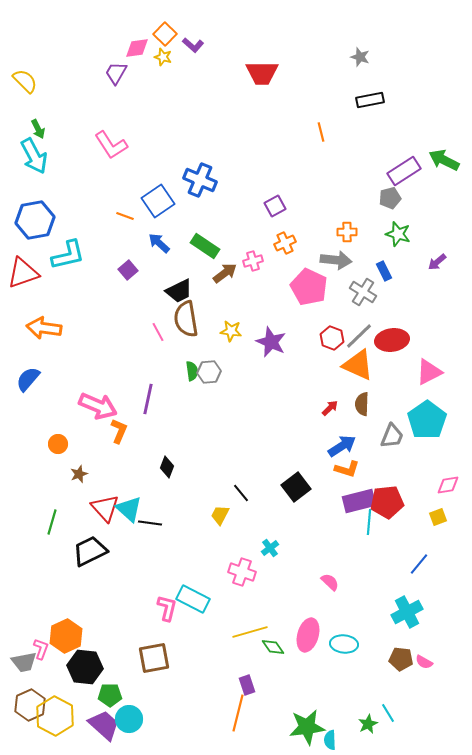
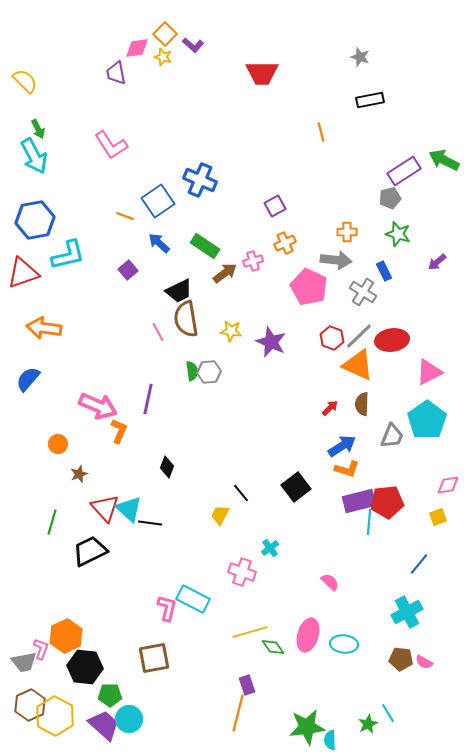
purple trapezoid at (116, 73): rotated 40 degrees counterclockwise
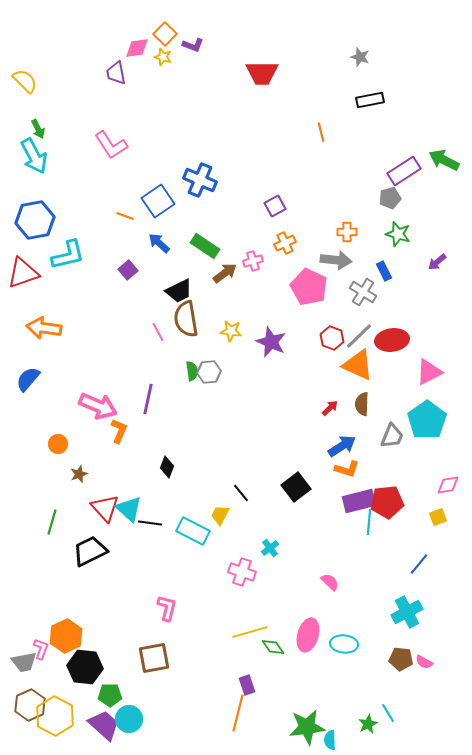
purple L-shape at (193, 45): rotated 20 degrees counterclockwise
cyan rectangle at (193, 599): moved 68 px up
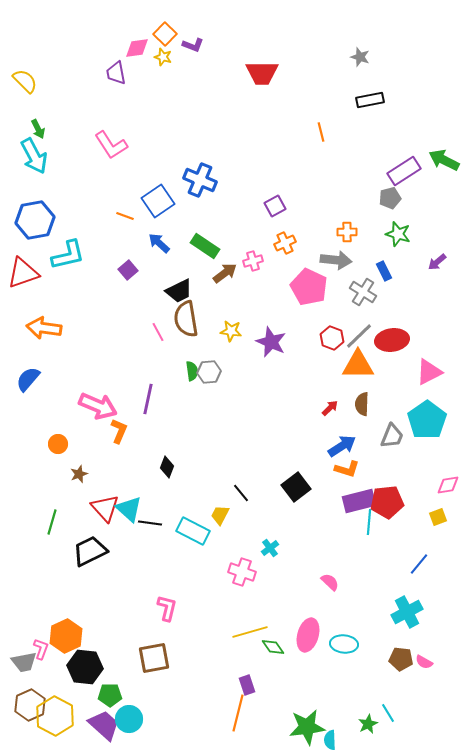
orange triangle at (358, 365): rotated 24 degrees counterclockwise
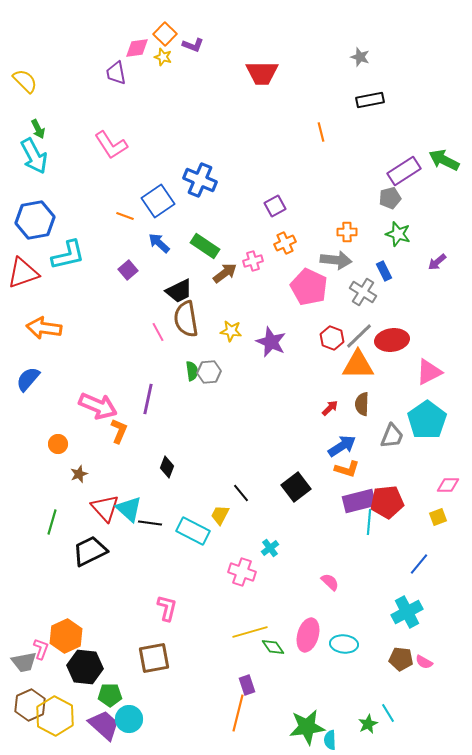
pink diamond at (448, 485): rotated 10 degrees clockwise
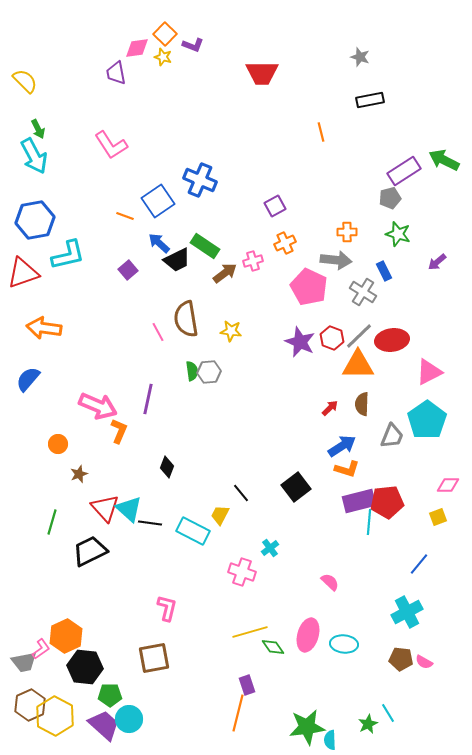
black trapezoid at (179, 291): moved 2 px left, 31 px up
purple star at (271, 342): moved 29 px right
pink L-shape at (41, 649): rotated 35 degrees clockwise
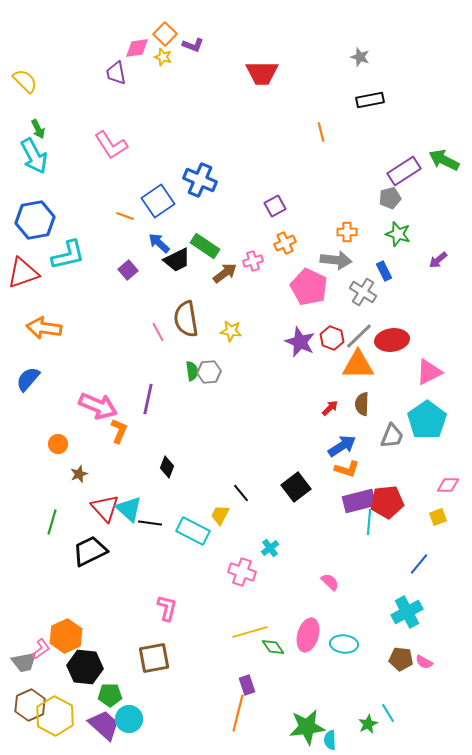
purple arrow at (437, 262): moved 1 px right, 2 px up
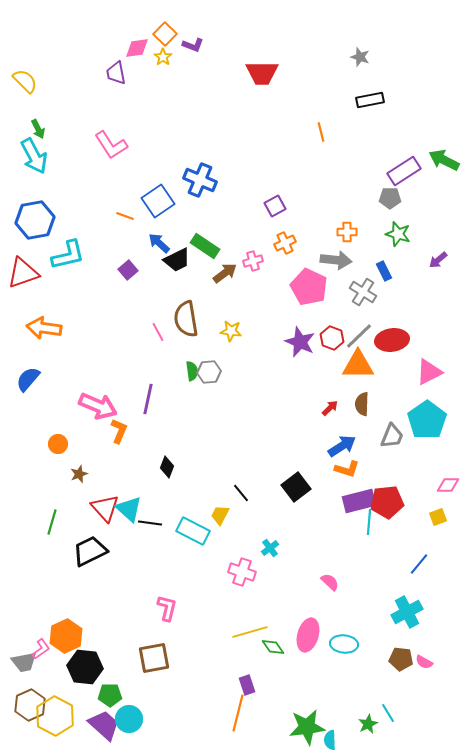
yellow star at (163, 57): rotated 18 degrees clockwise
gray pentagon at (390, 198): rotated 15 degrees clockwise
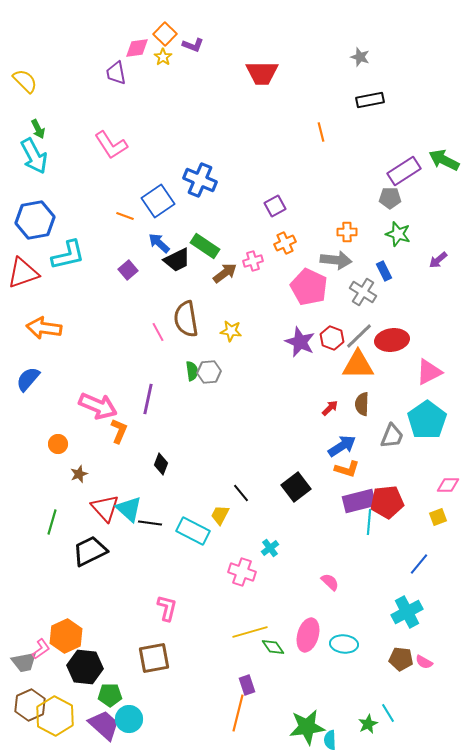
black diamond at (167, 467): moved 6 px left, 3 px up
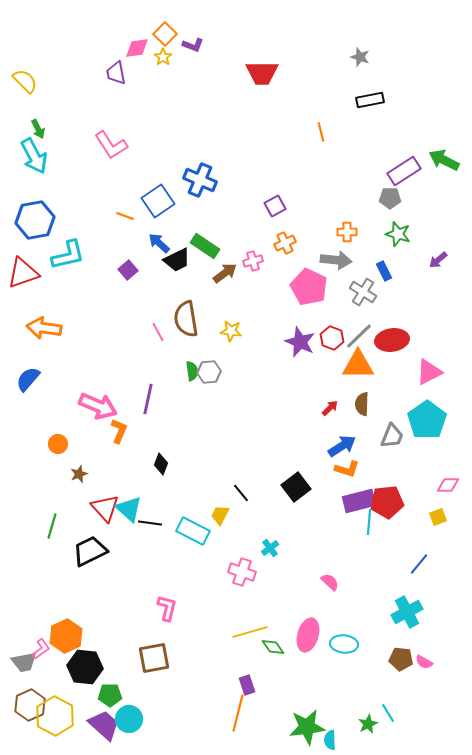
green line at (52, 522): moved 4 px down
